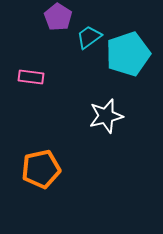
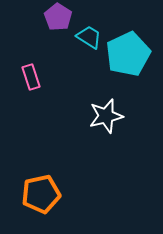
cyan trapezoid: rotated 68 degrees clockwise
cyan pentagon: rotated 6 degrees counterclockwise
pink rectangle: rotated 65 degrees clockwise
orange pentagon: moved 25 px down
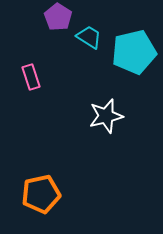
cyan pentagon: moved 6 px right, 2 px up; rotated 12 degrees clockwise
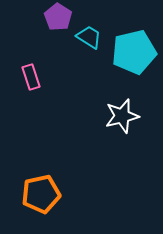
white star: moved 16 px right
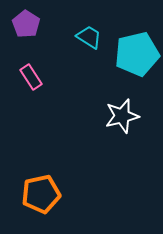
purple pentagon: moved 32 px left, 7 px down
cyan pentagon: moved 3 px right, 2 px down
pink rectangle: rotated 15 degrees counterclockwise
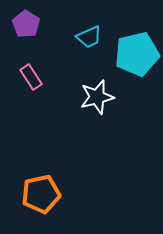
cyan trapezoid: rotated 124 degrees clockwise
white star: moved 25 px left, 19 px up
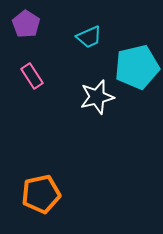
cyan pentagon: moved 13 px down
pink rectangle: moved 1 px right, 1 px up
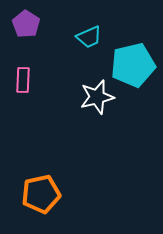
cyan pentagon: moved 4 px left, 2 px up
pink rectangle: moved 9 px left, 4 px down; rotated 35 degrees clockwise
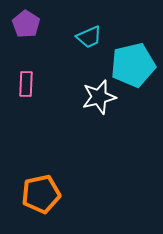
pink rectangle: moved 3 px right, 4 px down
white star: moved 2 px right
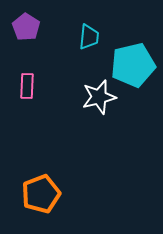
purple pentagon: moved 3 px down
cyan trapezoid: rotated 60 degrees counterclockwise
pink rectangle: moved 1 px right, 2 px down
orange pentagon: rotated 9 degrees counterclockwise
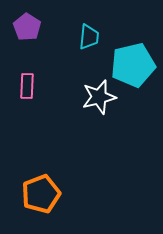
purple pentagon: moved 1 px right
